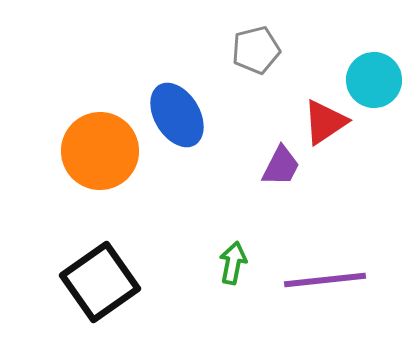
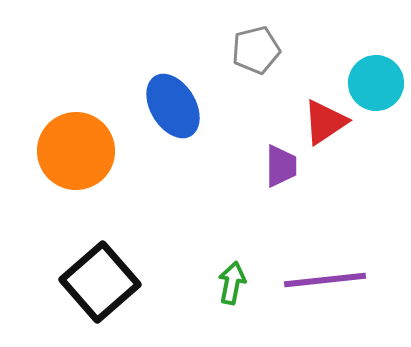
cyan circle: moved 2 px right, 3 px down
blue ellipse: moved 4 px left, 9 px up
orange circle: moved 24 px left
purple trapezoid: rotated 27 degrees counterclockwise
green arrow: moved 1 px left, 20 px down
black square: rotated 6 degrees counterclockwise
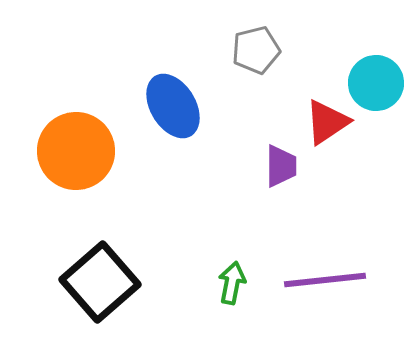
red triangle: moved 2 px right
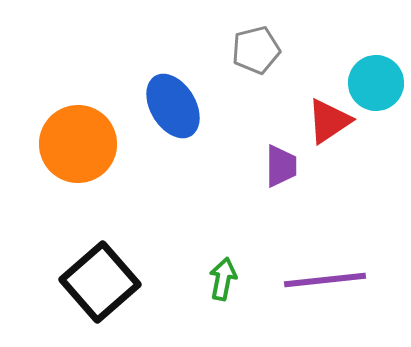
red triangle: moved 2 px right, 1 px up
orange circle: moved 2 px right, 7 px up
green arrow: moved 9 px left, 4 px up
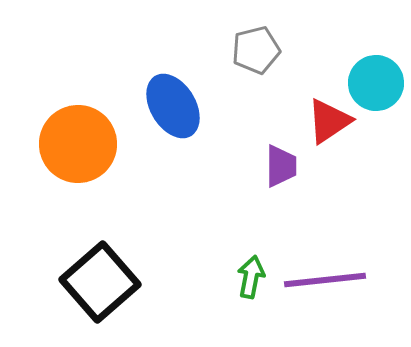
green arrow: moved 28 px right, 2 px up
